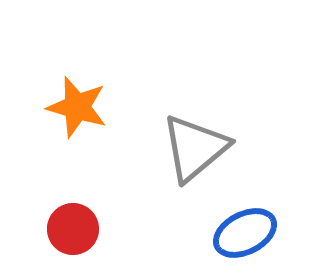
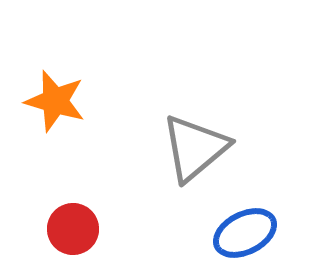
orange star: moved 22 px left, 6 px up
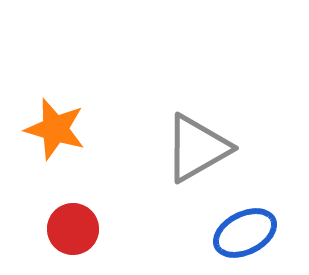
orange star: moved 28 px down
gray triangle: moved 2 px right; rotated 10 degrees clockwise
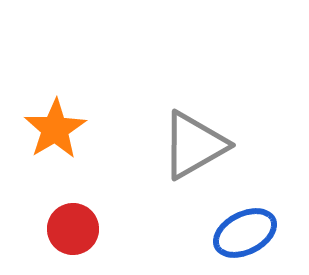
orange star: rotated 24 degrees clockwise
gray triangle: moved 3 px left, 3 px up
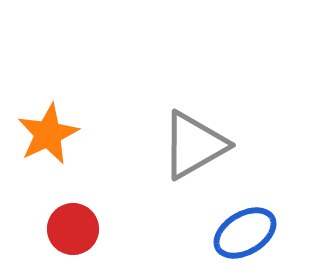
orange star: moved 7 px left, 5 px down; rotated 6 degrees clockwise
blue ellipse: rotated 4 degrees counterclockwise
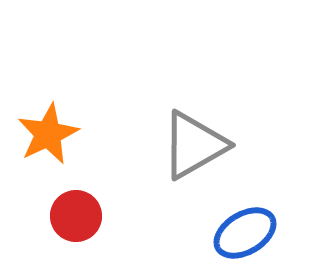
red circle: moved 3 px right, 13 px up
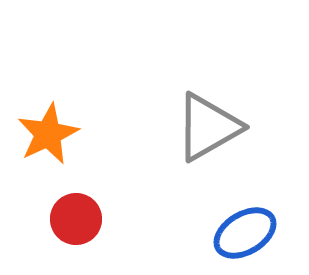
gray triangle: moved 14 px right, 18 px up
red circle: moved 3 px down
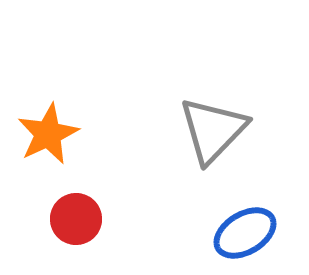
gray triangle: moved 5 px right, 3 px down; rotated 16 degrees counterclockwise
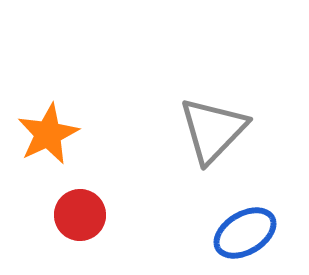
red circle: moved 4 px right, 4 px up
